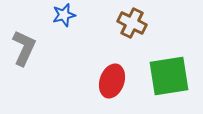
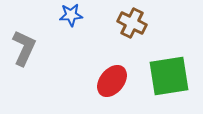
blue star: moved 7 px right; rotated 10 degrees clockwise
red ellipse: rotated 20 degrees clockwise
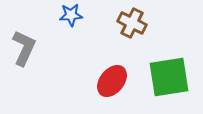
green square: moved 1 px down
